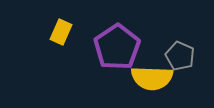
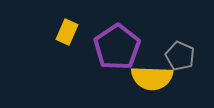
yellow rectangle: moved 6 px right
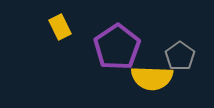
yellow rectangle: moved 7 px left, 5 px up; rotated 50 degrees counterclockwise
gray pentagon: rotated 12 degrees clockwise
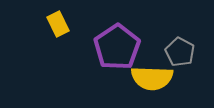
yellow rectangle: moved 2 px left, 3 px up
gray pentagon: moved 4 px up; rotated 8 degrees counterclockwise
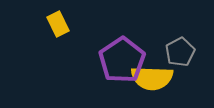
purple pentagon: moved 5 px right, 13 px down
gray pentagon: rotated 16 degrees clockwise
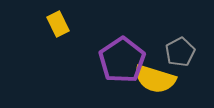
yellow semicircle: moved 3 px right, 1 px down; rotated 15 degrees clockwise
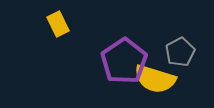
purple pentagon: moved 2 px right, 1 px down
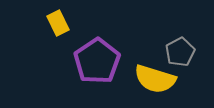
yellow rectangle: moved 1 px up
purple pentagon: moved 27 px left
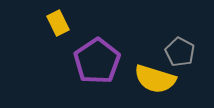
gray pentagon: rotated 16 degrees counterclockwise
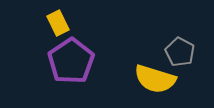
purple pentagon: moved 26 px left
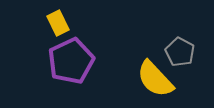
purple pentagon: rotated 9 degrees clockwise
yellow semicircle: rotated 30 degrees clockwise
